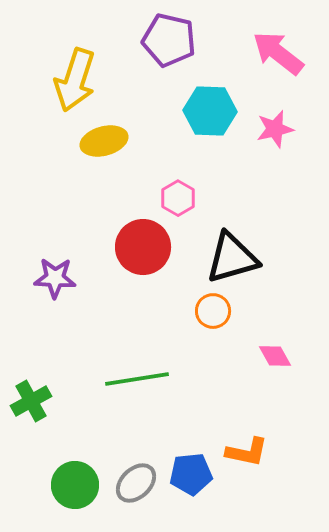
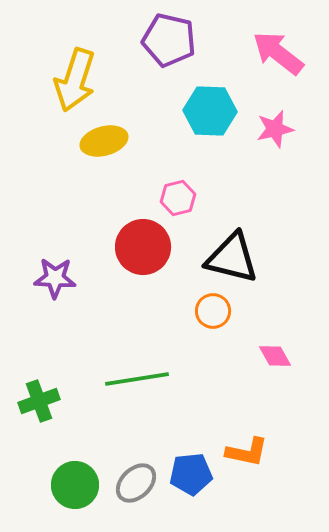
pink hexagon: rotated 16 degrees clockwise
black triangle: rotated 30 degrees clockwise
green cross: moved 8 px right; rotated 9 degrees clockwise
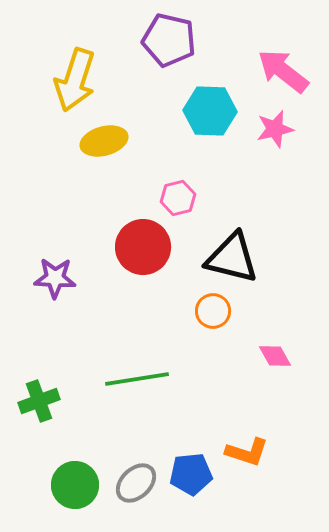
pink arrow: moved 5 px right, 18 px down
orange L-shape: rotated 6 degrees clockwise
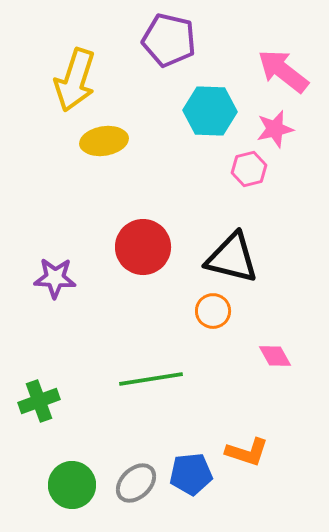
yellow ellipse: rotated 6 degrees clockwise
pink hexagon: moved 71 px right, 29 px up
green line: moved 14 px right
green circle: moved 3 px left
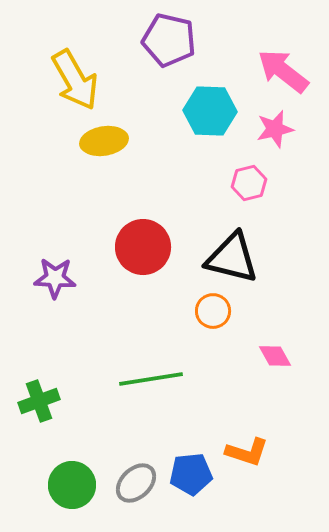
yellow arrow: rotated 48 degrees counterclockwise
pink hexagon: moved 14 px down
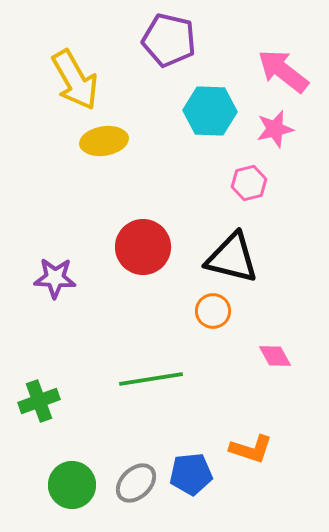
orange L-shape: moved 4 px right, 3 px up
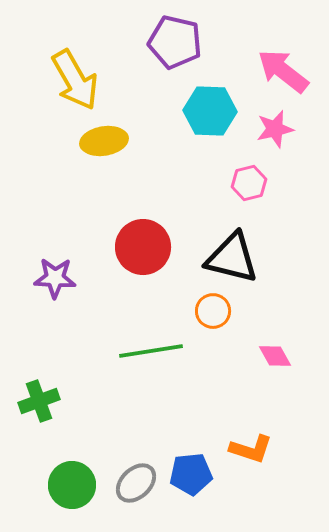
purple pentagon: moved 6 px right, 2 px down
green line: moved 28 px up
